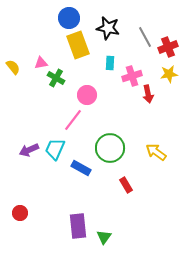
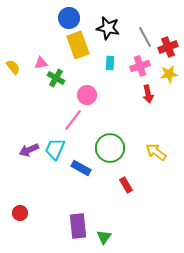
pink cross: moved 8 px right, 10 px up
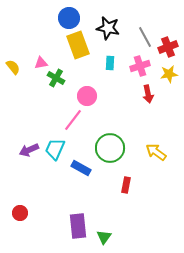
pink circle: moved 1 px down
red rectangle: rotated 42 degrees clockwise
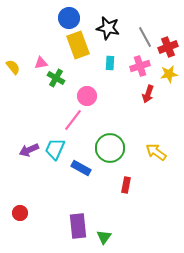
red arrow: rotated 30 degrees clockwise
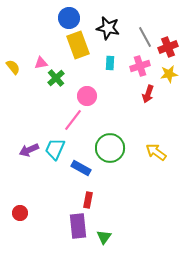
green cross: rotated 18 degrees clockwise
red rectangle: moved 38 px left, 15 px down
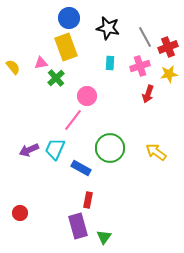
yellow rectangle: moved 12 px left, 2 px down
purple rectangle: rotated 10 degrees counterclockwise
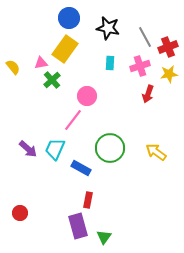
yellow rectangle: moved 1 px left, 2 px down; rotated 56 degrees clockwise
green cross: moved 4 px left, 2 px down
purple arrow: moved 1 px left, 1 px up; rotated 114 degrees counterclockwise
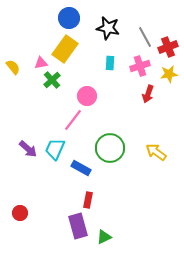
green triangle: rotated 28 degrees clockwise
